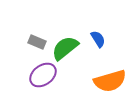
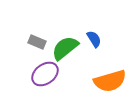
blue semicircle: moved 4 px left
purple ellipse: moved 2 px right, 1 px up
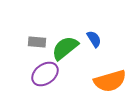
gray rectangle: rotated 18 degrees counterclockwise
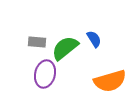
purple ellipse: rotated 40 degrees counterclockwise
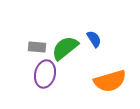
gray rectangle: moved 5 px down
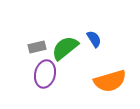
gray rectangle: rotated 18 degrees counterclockwise
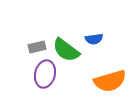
blue semicircle: rotated 114 degrees clockwise
green semicircle: moved 1 px right, 2 px down; rotated 104 degrees counterclockwise
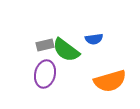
gray rectangle: moved 8 px right, 2 px up
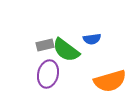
blue semicircle: moved 2 px left
purple ellipse: moved 3 px right
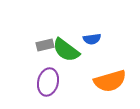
purple ellipse: moved 8 px down
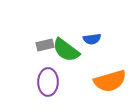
purple ellipse: rotated 12 degrees counterclockwise
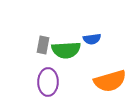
gray rectangle: moved 2 px left; rotated 66 degrees counterclockwise
green semicircle: rotated 40 degrees counterclockwise
